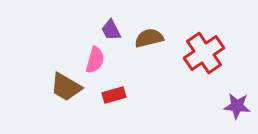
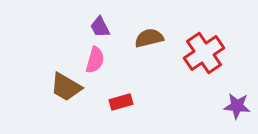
purple trapezoid: moved 11 px left, 3 px up
red rectangle: moved 7 px right, 7 px down
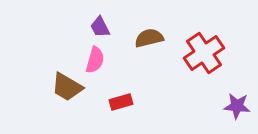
brown trapezoid: moved 1 px right
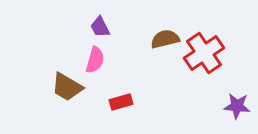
brown semicircle: moved 16 px right, 1 px down
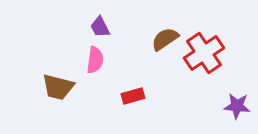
brown semicircle: rotated 20 degrees counterclockwise
pink semicircle: rotated 8 degrees counterclockwise
brown trapezoid: moved 9 px left; rotated 16 degrees counterclockwise
red rectangle: moved 12 px right, 6 px up
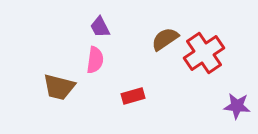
brown trapezoid: moved 1 px right
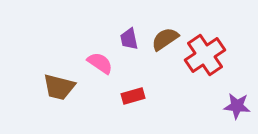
purple trapezoid: moved 29 px right, 12 px down; rotated 15 degrees clockwise
red cross: moved 1 px right, 2 px down
pink semicircle: moved 5 px right, 3 px down; rotated 64 degrees counterclockwise
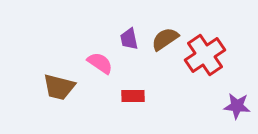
red rectangle: rotated 15 degrees clockwise
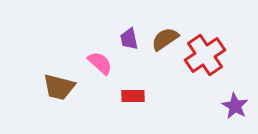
pink semicircle: rotated 8 degrees clockwise
purple star: moved 2 px left; rotated 24 degrees clockwise
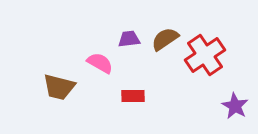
purple trapezoid: rotated 95 degrees clockwise
pink semicircle: rotated 12 degrees counterclockwise
